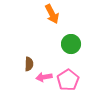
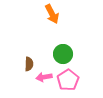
green circle: moved 8 px left, 10 px down
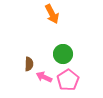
pink arrow: rotated 35 degrees clockwise
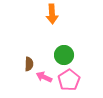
orange arrow: rotated 24 degrees clockwise
green circle: moved 1 px right, 1 px down
pink pentagon: moved 1 px right
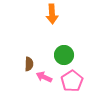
pink pentagon: moved 3 px right, 1 px down
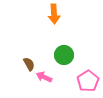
orange arrow: moved 2 px right
brown semicircle: rotated 32 degrees counterclockwise
pink pentagon: moved 16 px right
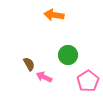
orange arrow: moved 1 px down; rotated 102 degrees clockwise
green circle: moved 4 px right
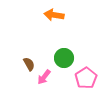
green circle: moved 4 px left, 3 px down
pink arrow: rotated 77 degrees counterclockwise
pink pentagon: moved 2 px left, 3 px up
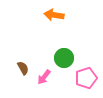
brown semicircle: moved 6 px left, 4 px down
pink pentagon: rotated 15 degrees clockwise
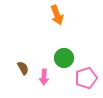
orange arrow: moved 3 px right; rotated 120 degrees counterclockwise
pink arrow: rotated 35 degrees counterclockwise
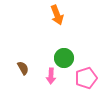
pink arrow: moved 7 px right, 1 px up
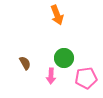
brown semicircle: moved 2 px right, 5 px up
pink pentagon: rotated 10 degrees clockwise
